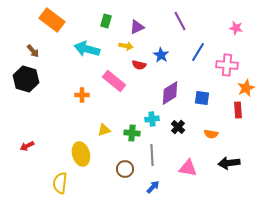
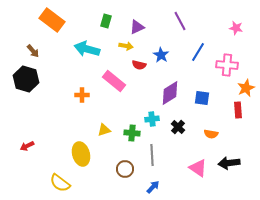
pink triangle: moved 10 px right; rotated 24 degrees clockwise
yellow semicircle: rotated 60 degrees counterclockwise
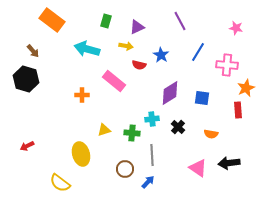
blue arrow: moved 5 px left, 5 px up
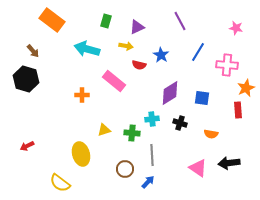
black cross: moved 2 px right, 4 px up; rotated 24 degrees counterclockwise
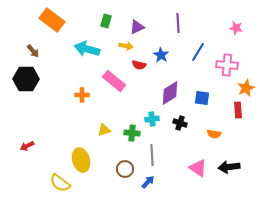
purple line: moved 2 px left, 2 px down; rotated 24 degrees clockwise
black hexagon: rotated 15 degrees counterclockwise
orange semicircle: moved 3 px right
yellow ellipse: moved 6 px down
black arrow: moved 4 px down
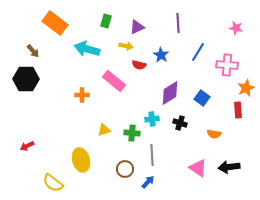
orange rectangle: moved 3 px right, 3 px down
blue square: rotated 28 degrees clockwise
yellow semicircle: moved 7 px left
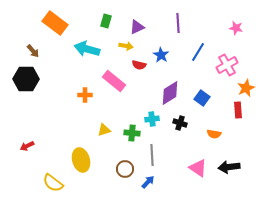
pink cross: rotated 35 degrees counterclockwise
orange cross: moved 3 px right
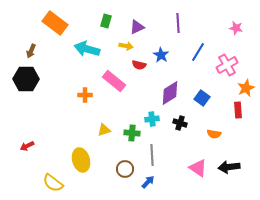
brown arrow: moved 2 px left; rotated 64 degrees clockwise
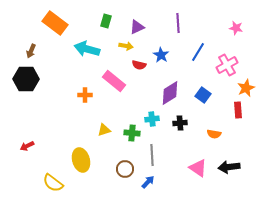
blue square: moved 1 px right, 3 px up
black cross: rotated 24 degrees counterclockwise
